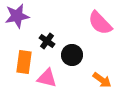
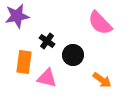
black circle: moved 1 px right
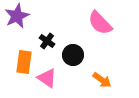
purple star: rotated 15 degrees counterclockwise
pink triangle: rotated 20 degrees clockwise
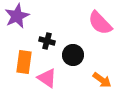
black cross: rotated 21 degrees counterclockwise
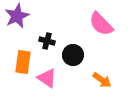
pink semicircle: moved 1 px right, 1 px down
orange rectangle: moved 1 px left
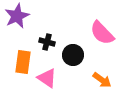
pink semicircle: moved 1 px right, 9 px down
black cross: moved 1 px down
